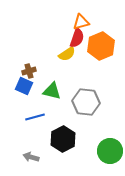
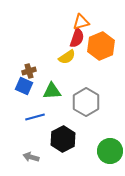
yellow semicircle: moved 3 px down
green triangle: rotated 18 degrees counterclockwise
gray hexagon: rotated 24 degrees clockwise
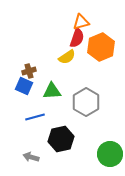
orange hexagon: moved 1 px down
black hexagon: moved 2 px left; rotated 15 degrees clockwise
green circle: moved 3 px down
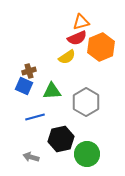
red semicircle: rotated 48 degrees clockwise
green circle: moved 23 px left
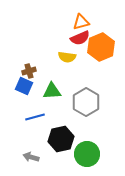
red semicircle: moved 3 px right
yellow semicircle: rotated 42 degrees clockwise
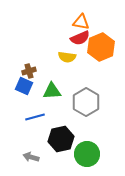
orange triangle: rotated 24 degrees clockwise
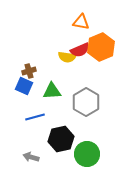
red semicircle: moved 12 px down
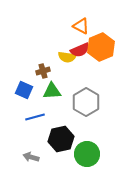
orange triangle: moved 4 px down; rotated 18 degrees clockwise
brown cross: moved 14 px right
blue square: moved 4 px down
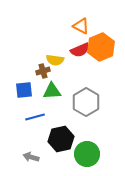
yellow semicircle: moved 12 px left, 3 px down
blue square: rotated 30 degrees counterclockwise
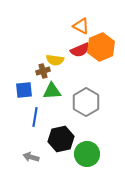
blue line: rotated 66 degrees counterclockwise
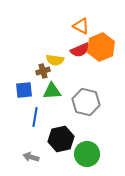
gray hexagon: rotated 16 degrees counterclockwise
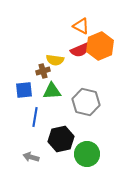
orange hexagon: moved 1 px left, 1 px up
